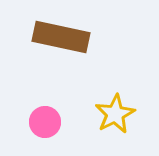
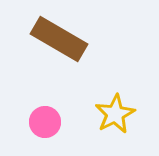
brown rectangle: moved 2 px left, 2 px down; rotated 18 degrees clockwise
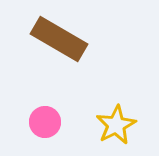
yellow star: moved 1 px right, 11 px down
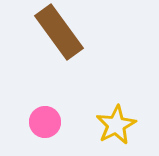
brown rectangle: moved 7 px up; rotated 24 degrees clockwise
